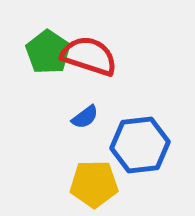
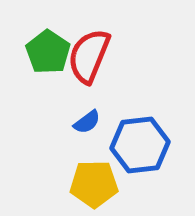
red semicircle: rotated 86 degrees counterclockwise
blue semicircle: moved 2 px right, 5 px down
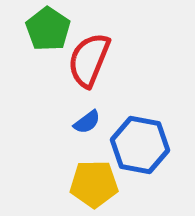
green pentagon: moved 23 px up
red semicircle: moved 4 px down
blue hexagon: rotated 18 degrees clockwise
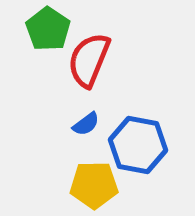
blue semicircle: moved 1 px left, 2 px down
blue hexagon: moved 2 px left
yellow pentagon: moved 1 px down
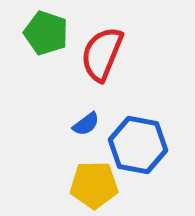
green pentagon: moved 2 px left, 4 px down; rotated 15 degrees counterclockwise
red semicircle: moved 13 px right, 6 px up
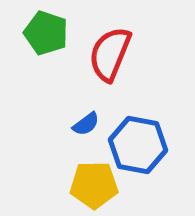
red semicircle: moved 8 px right
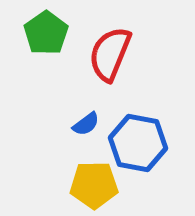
green pentagon: rotated 18 degrees clockwise
blue hexagon: moved 2 px up
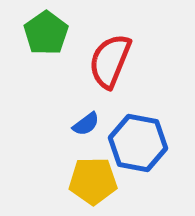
red semicircle: moved 7 px down
yellow pentagon: moved 1 px left, 4 px up
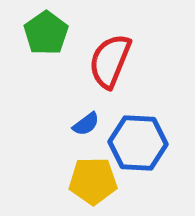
blue hexagon: rotated 8 degrees counterclockwise
